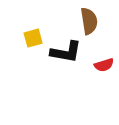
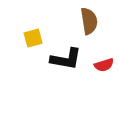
black L-shape: moved 7 px down
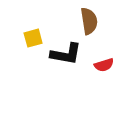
black L-shape: moved 5 px up
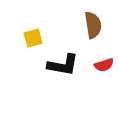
brown semicircle: moved 4 px right, 4 px down
black L-shape: moved 3 px left, 11 px down
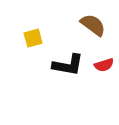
brown semicircle: rotated 44 degrees counterclockwise
black L-shape: moved 5 px right
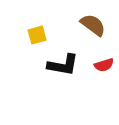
yellow square: moved 4 px right, 3 px up
black L-shape: moved 5 px left
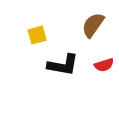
brown semicircle: rotated 92 degrees counterclockwise
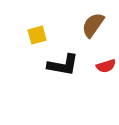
red semicircle: moved 2 px right, 1 px down
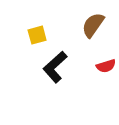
black L-shape: moved 8 px left, 2 px down; rotated 128 degrees clockwise
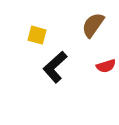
yellow square: rotated 30 degrees clockwise
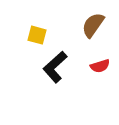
red semicircle: moved 6 px left
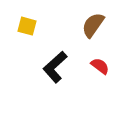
yellow square: moved 10 px left, 9 px up
red semicircle: rotated 126 degrees counterclockwise
